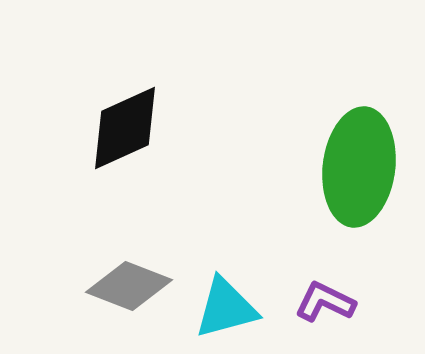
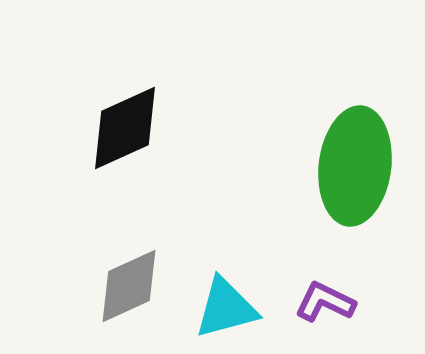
green ellipse: moved 4 px left, 1 px up
gray diamond: rotated 46 degrees counterclockwise
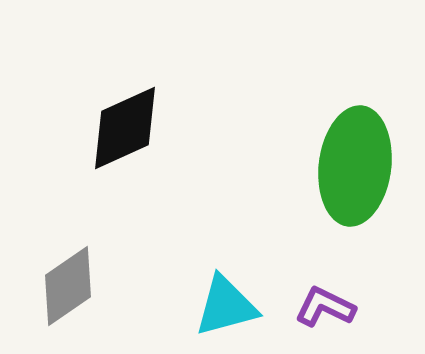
gray diamond: moved 61 px left; rotated 10 degrees counterclockwise
purple L-shape: moved 5 px down
cyan triangle: moved 2 px up
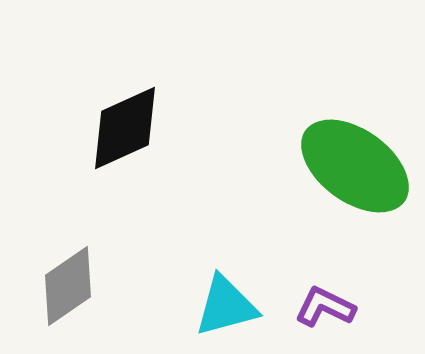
green ellipse: rotated 61 degrees counterclockwise
